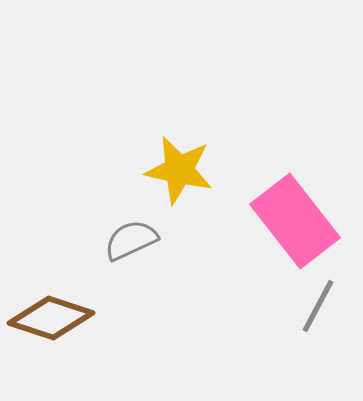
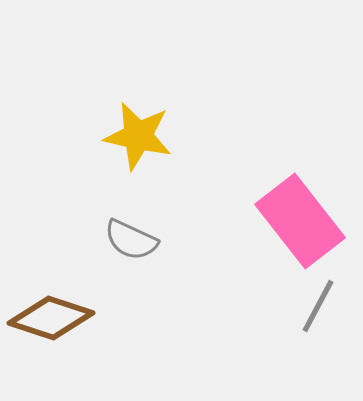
yellow star: moved 41 px left, 34 px up
pink rectangle: moved 5 px right
gray semicircle: rotated 130 degrees counterclockwise
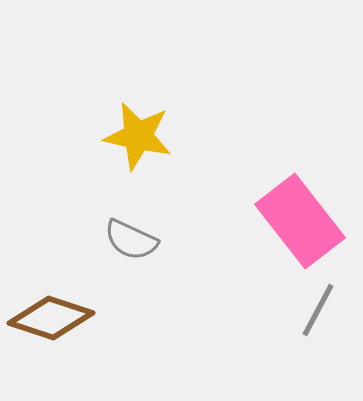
gray line: moved 4 px down
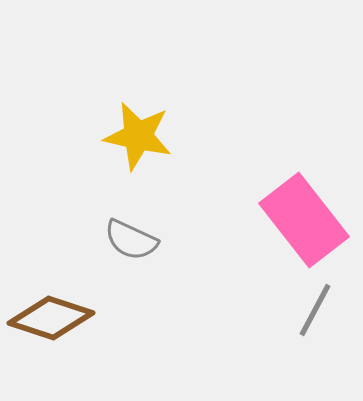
pink rectangle: moved 4 px right, 1 px up
gray line: moved 3 px left
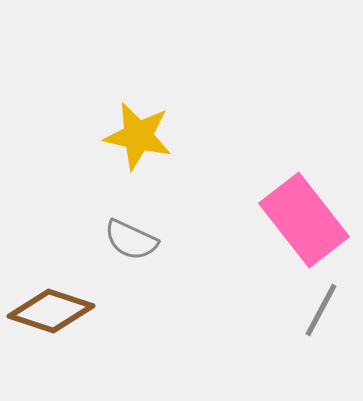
gray line: moved 6 px right
brown diamond: moved 7 px up
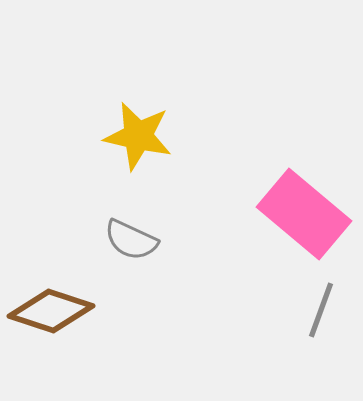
pink rectangle: moved 6 px up; rotated 12 degrees counterclockwise
gray line: rotated 8 degrees counterclockwise
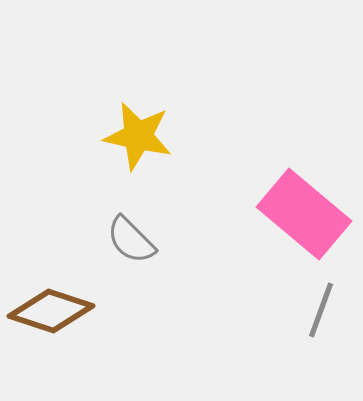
gray semicircle: rotated 20 degrees clockwise
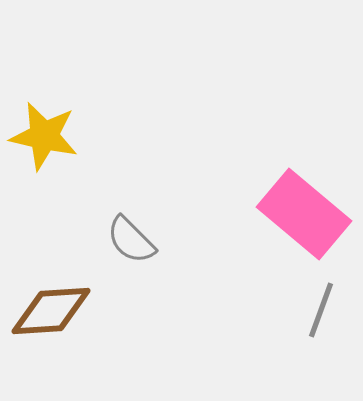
yellow star: moved 94 px left
brown diamond: rotated 22 degrees counterclockwise
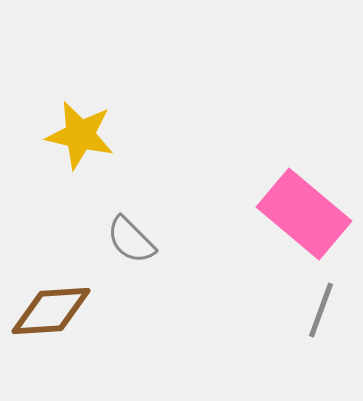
yellow star: moved 36 px right, 1 px up
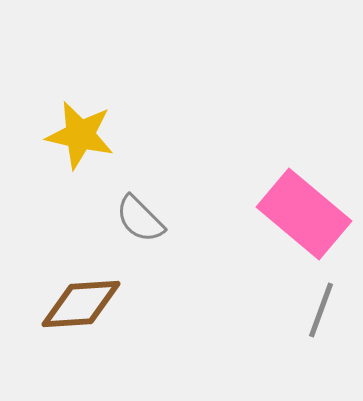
gray semicircle: moved 9 px right, 21 px up
brown diamond: moved 30 px right, 7 px up
